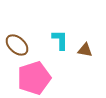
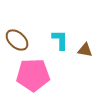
brown ellipse: moved 5 px up
pink pentagon: moved 1 px left, 3 px up; rotated 16 degrees clockwise
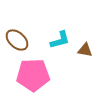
cyan L-shape: rotated 75 degrees clockwise
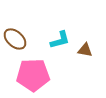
brown ellipse: moved 2 px left, 1 px up
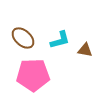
brown ellipse: moved 8 px right, 1 px up
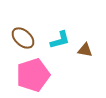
pink pentagon: rotated 16 degrees counterclockwise
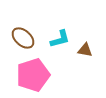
cyan L-shape: moved 1 px up
